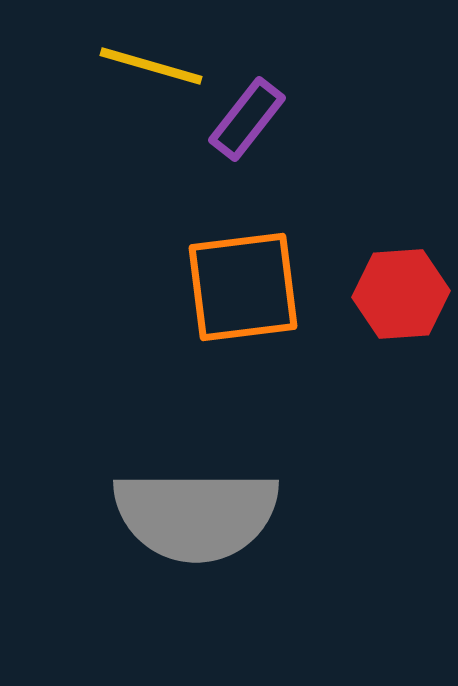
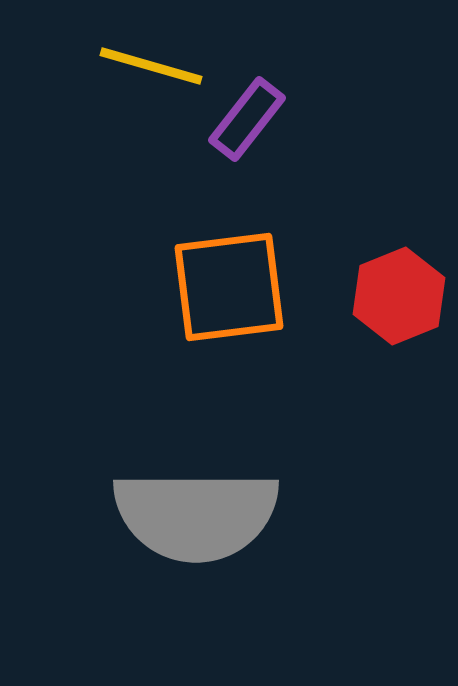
orange square: moved 14 px left
red hexagon: moved 2 px left, 2 px down; rotated 18 degrees counterclockwise
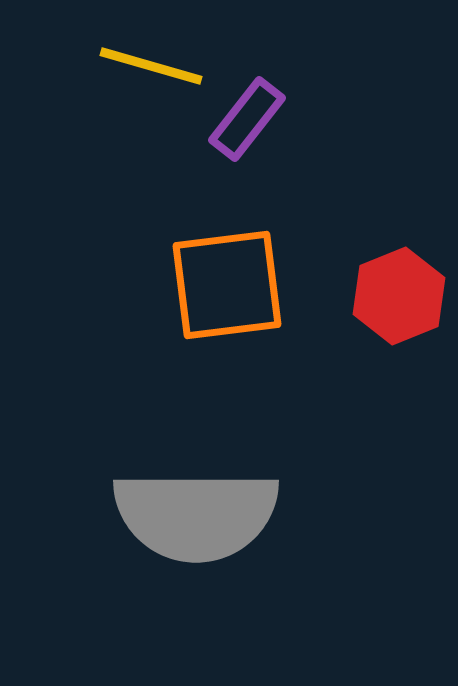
orange square: moved 2 px left, 2 px up
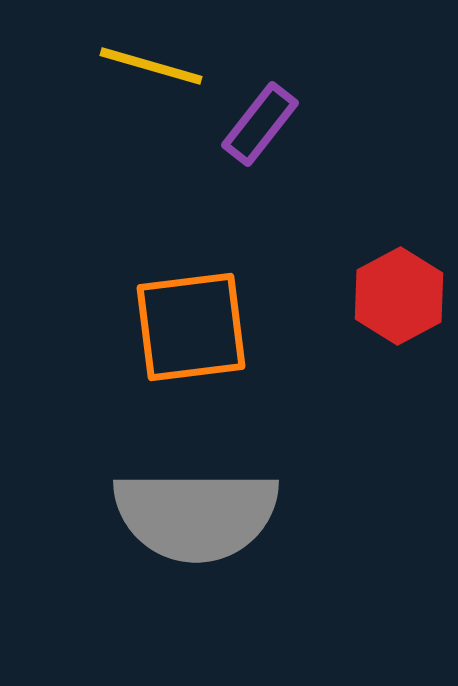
purple rectangle: moved 13 px right, 5 px down
orange square: moved 36 px left, 42 px down
red hexagon: rotated 6 degrees counterclockwise
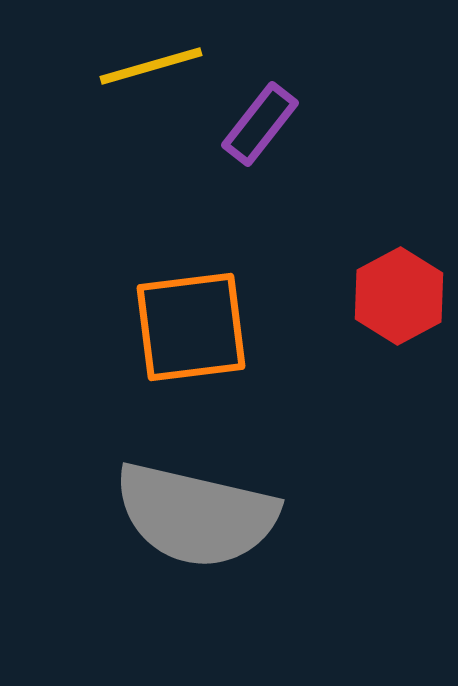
yellow line: rotated 32 degrees counterclockwise
gray semicircle: rotated 13 degrees clockwise
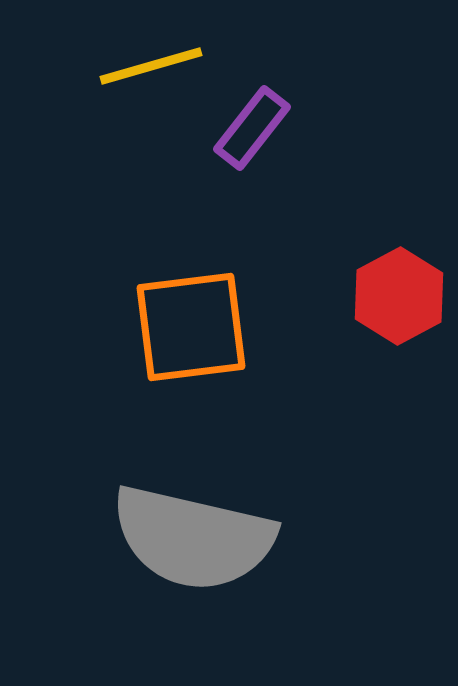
purple rectangle: moved 8 px left, 4 px down
gray semicircle: moved 3 px left, 23 px down
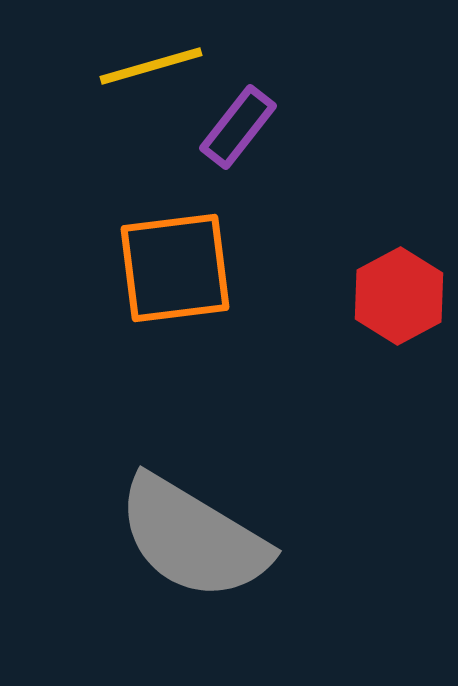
purple rectangle: moved 14 px left, 1 px up
orange square: moved 16 px left, 59 px up
gray semicircle: rotated 18 degrees clockwise
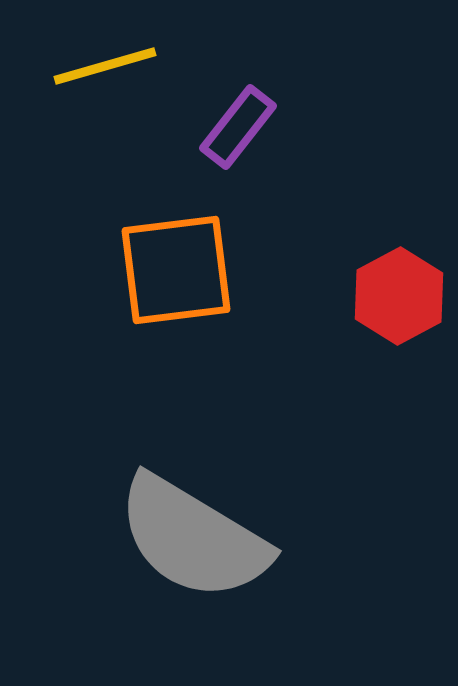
yellow line: moved 46 px left
orange square: moved 1 px right, 2 px down
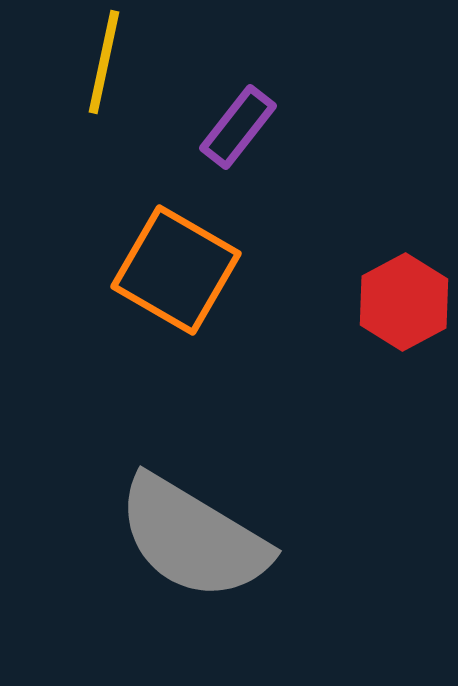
yellow line: moved 1 px left, 4 px up; rotated 62 degrees counterclockwise
orange square: rotated 37 degrees clockwise
red hexagon: moved 5 px right, 6 px down
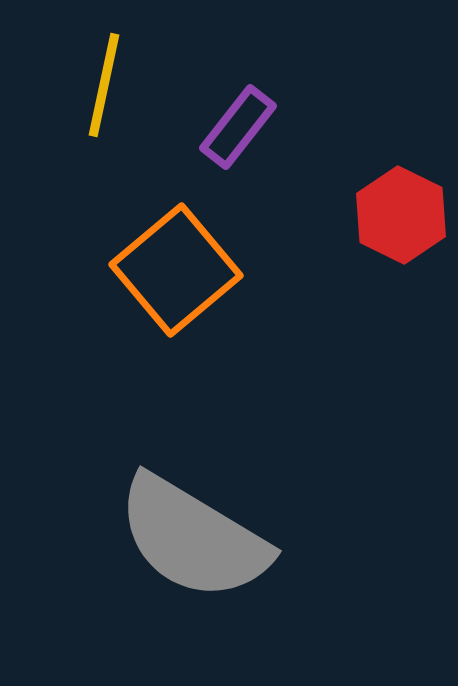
yellow line: moved 23 px down
orange square: rotated 20 degrees clockwise
red hexagon: moved 3 px left, 87 px up; rotated 6 degrees counterclockwise
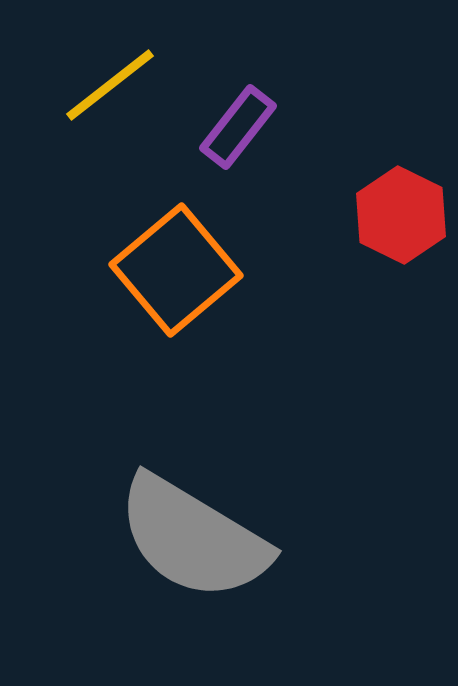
yellow line: moved 6 px right; rotated 40 degrees clockwise
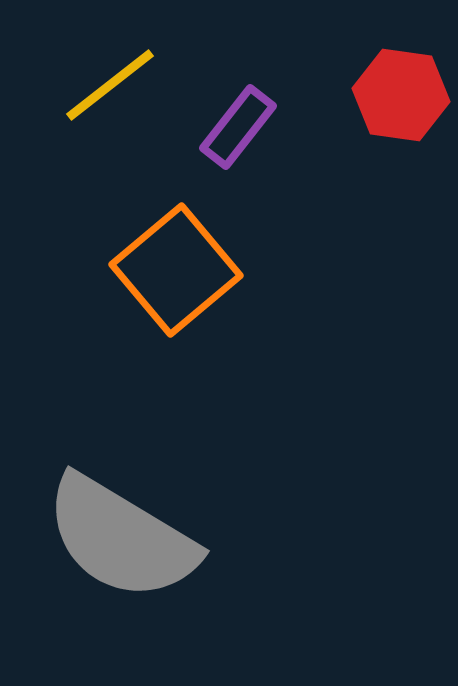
red hexagon: moved 120 px up; rotated 18 degrees counterclockwise
gray semicircle: moved 72 px left
